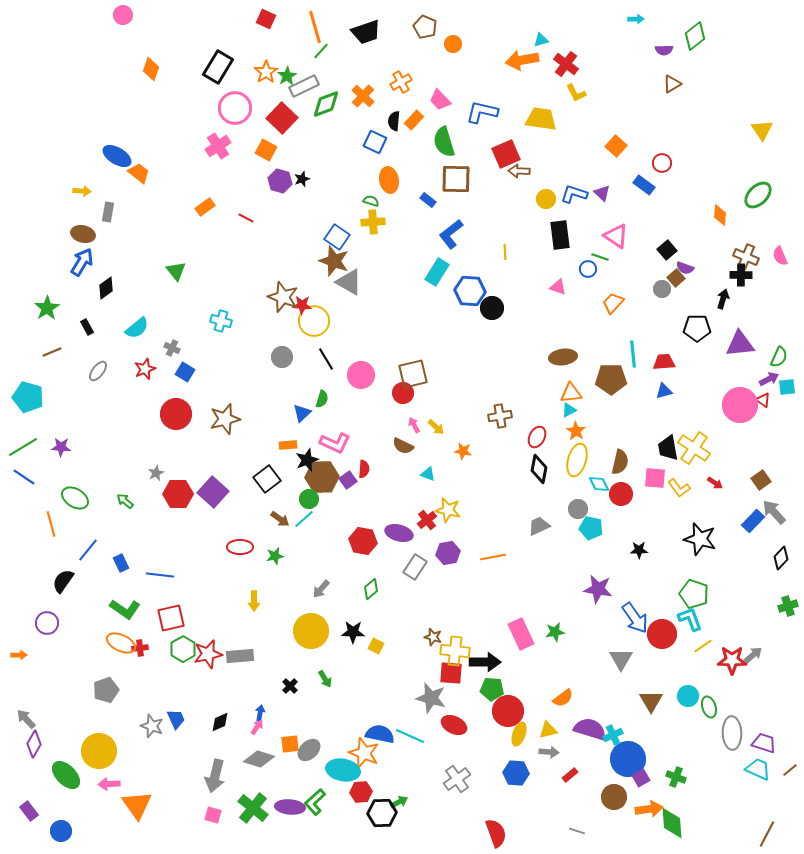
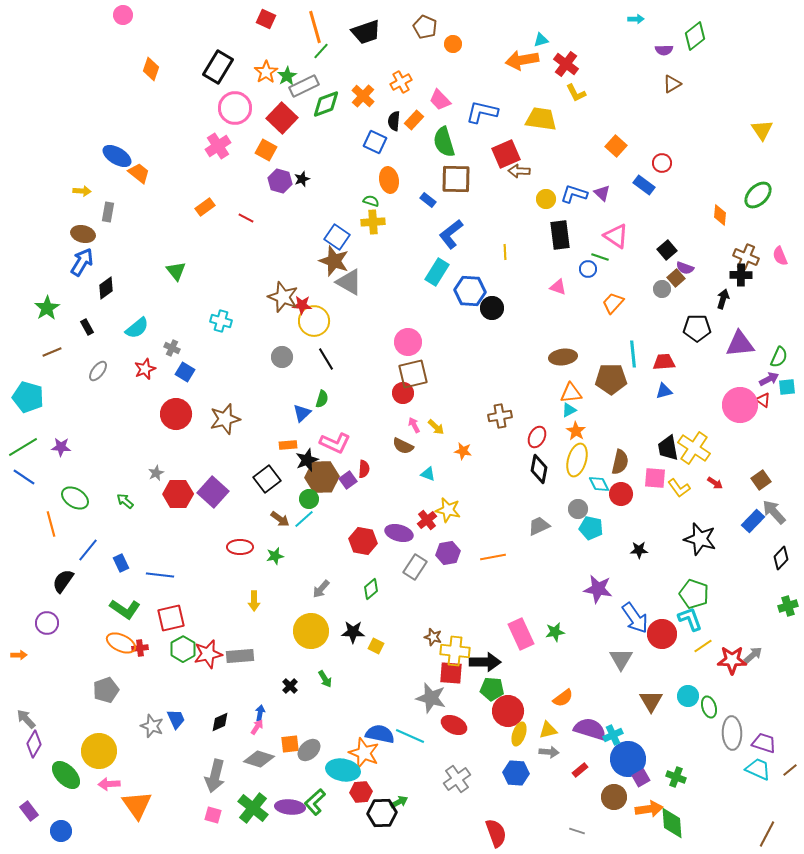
pink circle at (361, 375): moved 47 px right, 33 px up
red rectangle at (570, 775): moved 10 px right, 5 px up
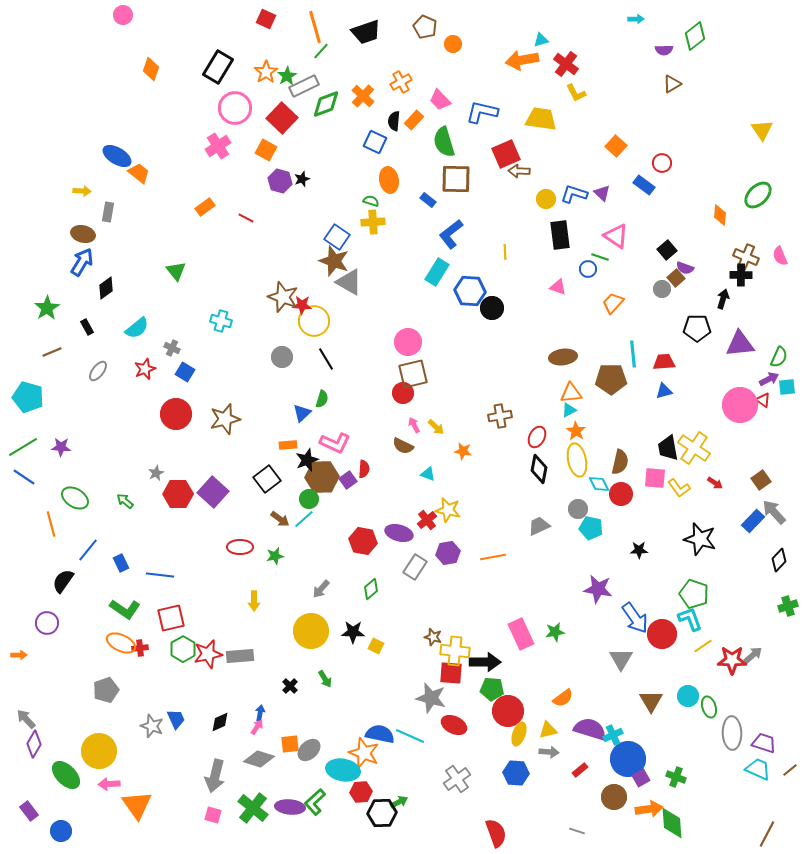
yellow ellipse at (577, 460): rotated 28 degrees counterclockwise
black diamond at (781, 558): moved 2 px left, 2 px down
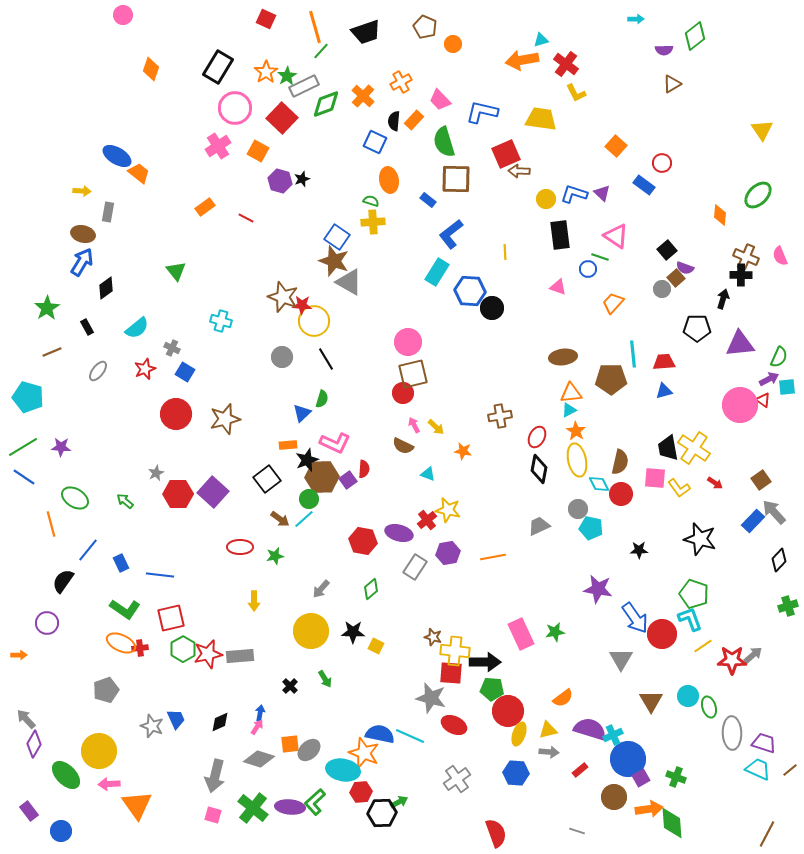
orange square at (266, 150): moved 8 px left, 1 px down
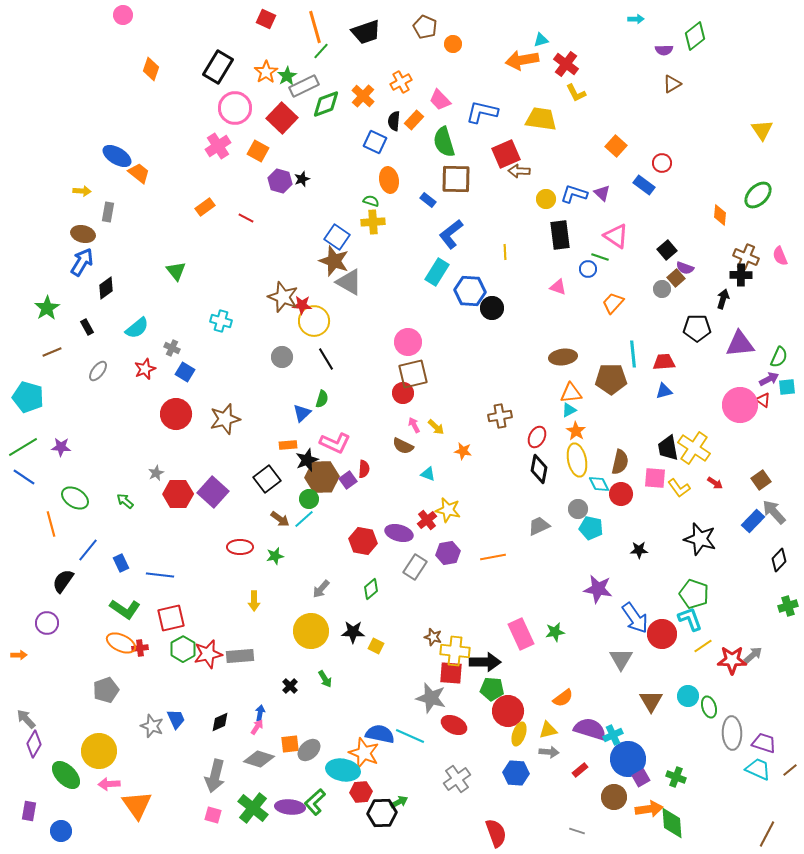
purple rectangle at (29, 811): rotated 48 degrees clockwise
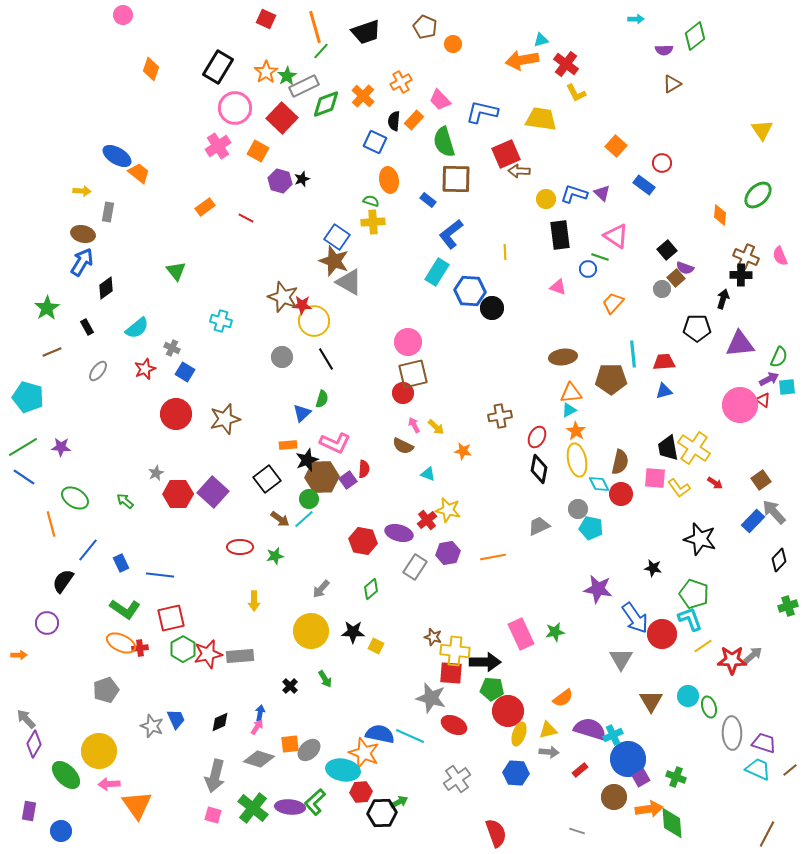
black star at (639, 550): moved 14 px right, 18 px down; rotated 12 degrees clockwise
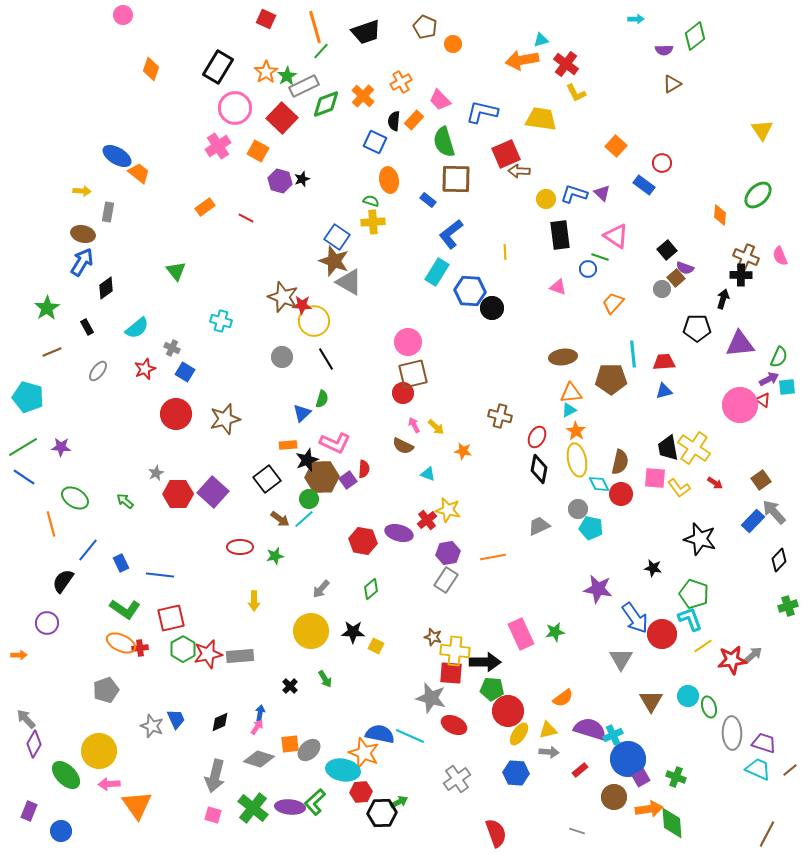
brown cross at (500, 416): rotated 25 degrees clockwise
gray rectangle at (415, 567): moved 31 px right, 13 px down
red star at (732, 660): rotated 8 degrees counterclockwise
yellow ellipse at (519, 734): rotated 15 degrees clockwise
purple rectangle at (29, 811): rotated 12 degrees clockwise
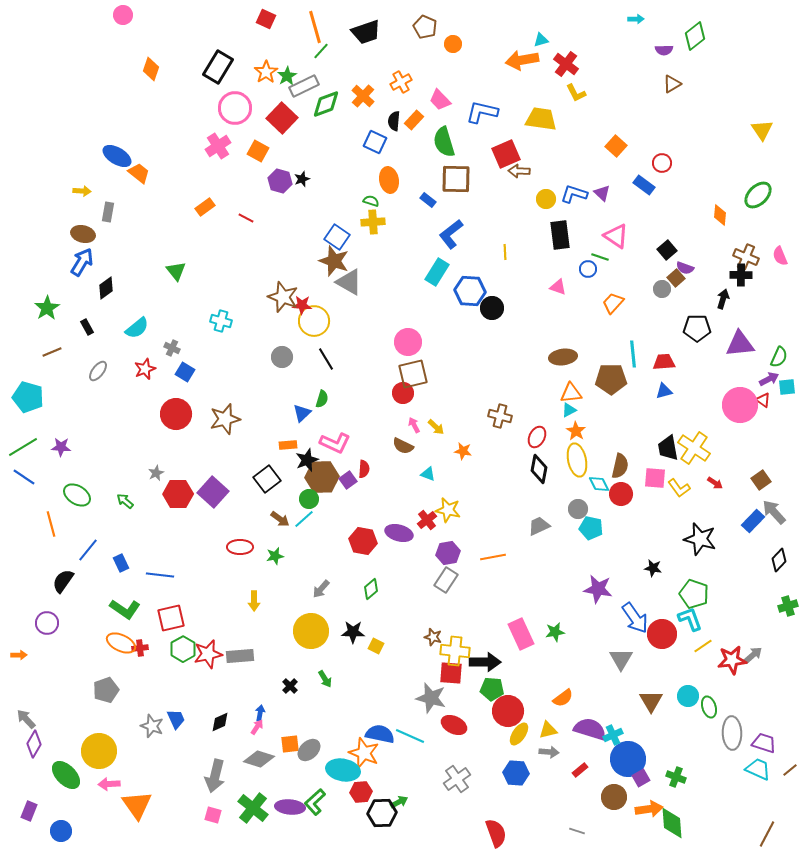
brown semicircle at (620, 462): moved 4 px down
green ellipse at (75, 498): moved 2 px right, 3 px up
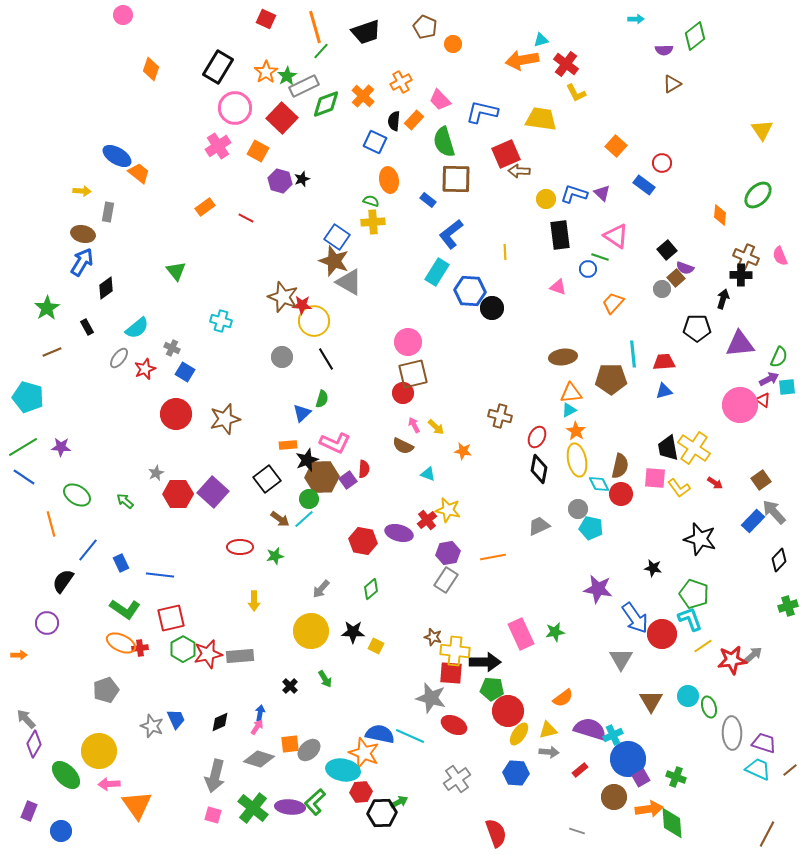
gray ellipse at (98, 371): moved 21 px right, 13 px up
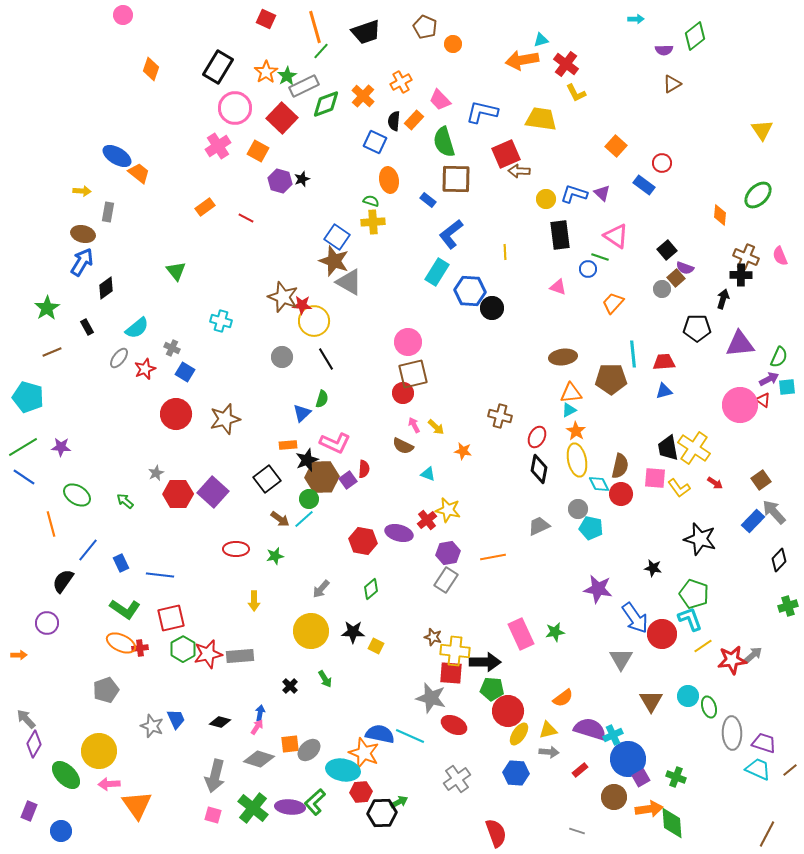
red ellipse at (240, 547): moved 4 px left, 2 px down
black diamond at (220, 722): rotated 40 degrees clockwise
